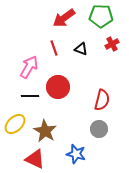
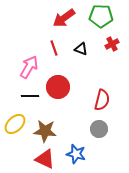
brown star: rotated 25 degrees counterclockwise
red triangle: moved 10 px right
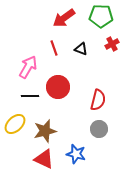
pink arrow: moved 1 px left
red semicircle: moved 4 px left
brown star: rotated 20 degrees counterclockwise
red triangle: moved 1 px left
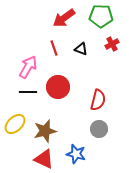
black line: moved 2 px left, 4 px up
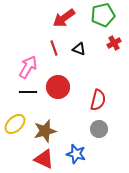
green pentagon: moved 2 px right, 1 px up; rotated 15 degrees counterclockwise
red cross: moved 2 px right, 1 px up
black triangle: moved 2 px left
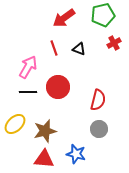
red triangle: rotated 20 degrees counterclockwise
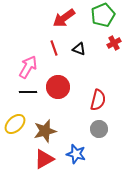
green pentagon: rotated 10 degrees counterclockwise
red triangle: rotated 35 degrees counterclockwise
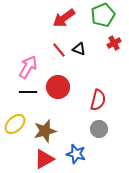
red line: moved 5 px right, 2 px down; rotated 21 degrees counterclockwise
